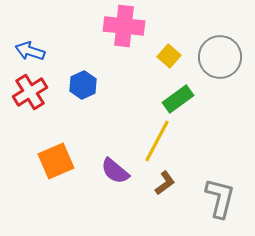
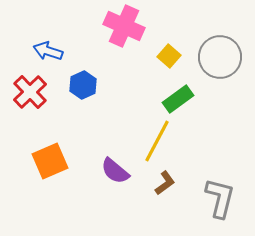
pink cross: rotated 18 degrees clockwise
blue arrow: moved 18 px right
red cross: rotated 12 degrees counterclockwise
orange square: moved 6 px left
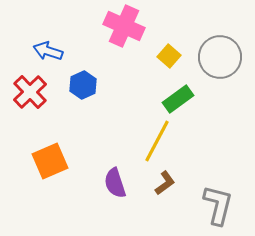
purple semicircle: moved 12 px down; rotated 32 degrees clockwise
gray L-shape: moved 2 px left, 7 px down
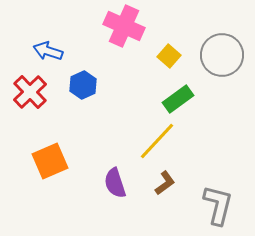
gray circle: moved 2 px right, 2 px up
yellow line: rotated 15 degrees clockwise
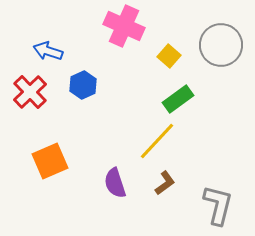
gray circle: moved 1 px left, 10 px up
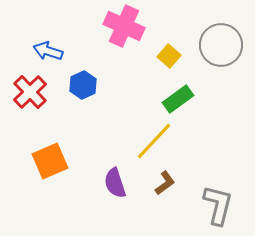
yellow line: moved 3 px left
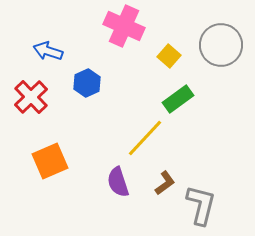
blue hexagon: moved 4 px right, 2 px up
red cross: moved 1 px right, 5 px down
yellow line: moved 9 px left, 3 px up
purple semicircle: moved 3 px right, 1 px up
gray L-shape: moved 17 px left
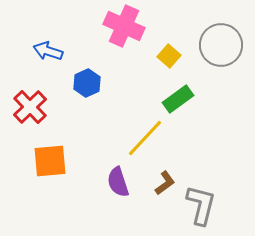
red cross: moved 1 px left, 10 px down
orange square: rotated 18 degrees clockwise
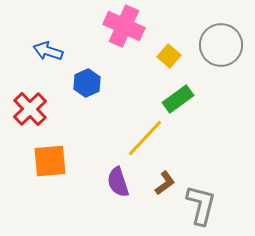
red cross: moved 2 px down
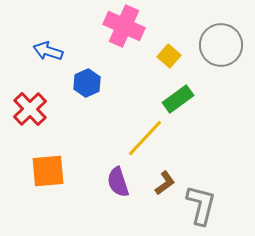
orange square: moved 2 px left, 10 px down
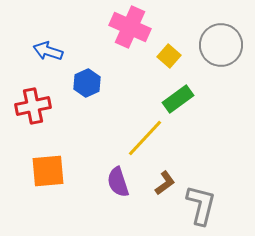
pink cross: moved 6 px right, 1 px down
red cross: moved 3 px right, 3 px up; rotated 32 degrees clockwise
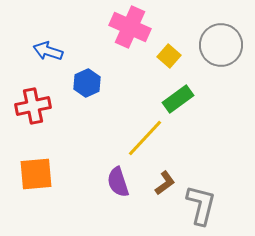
orange square: moved 12 px left, 3 px down
